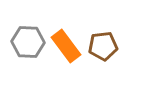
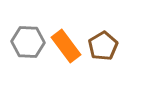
brown pentagon: rotated 24 degrees counterclockwise
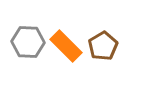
orange rectangle: rotated 8 degrees counterclockwise
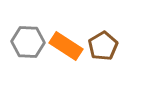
orange rectangle: rotated 12 degrees counterclockwise
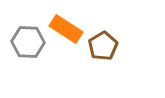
orange rectangle: moved 17 px up
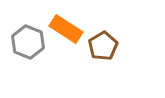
gray hexagon: rotated 20 degrees clockwise
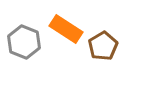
gray hexagon: moved 4 px left
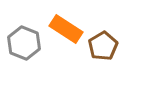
gray hexagon: moved 1 px down
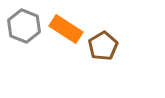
gray hexagon: moved 17 px up
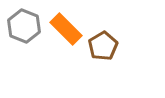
orange rectangle: rotated 12 degrees clockwise
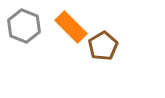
orange rectangle: moved 5 px right, 2 px up
